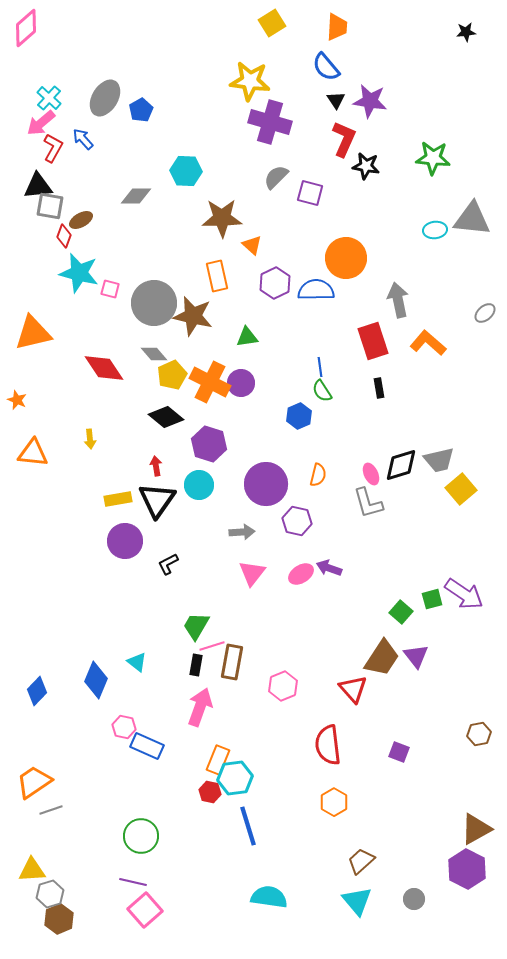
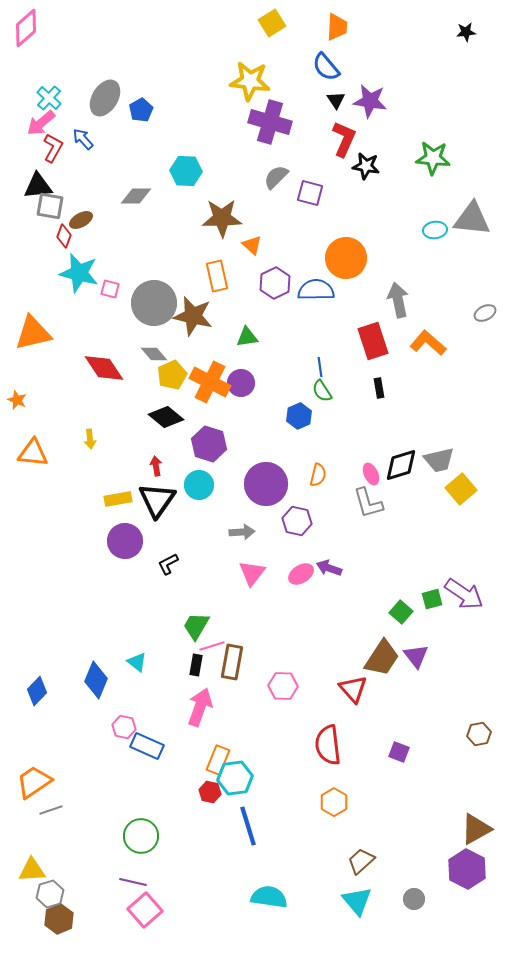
gray ellipse at (485, 313): rotated 15 degrees clockwise
pink hexagon at (283, 686): rotated 24 degrees clockwise
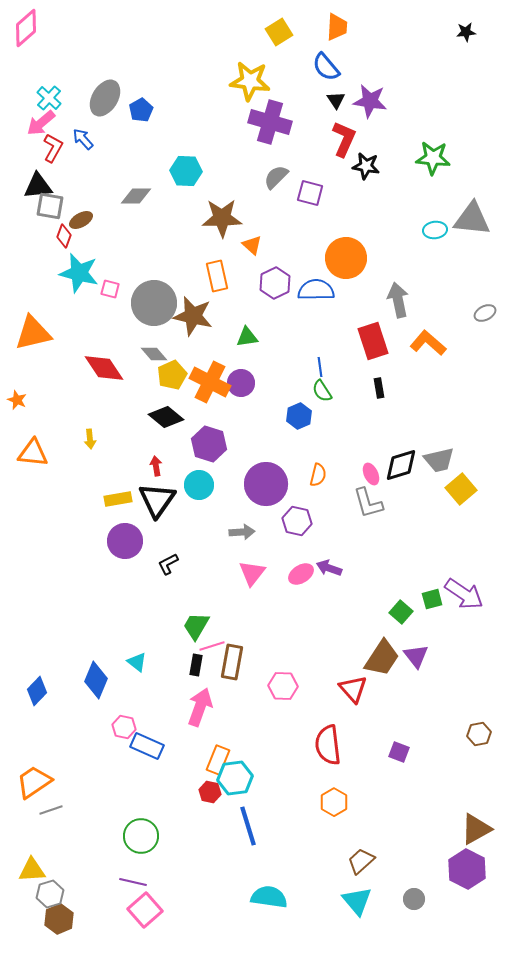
yellow square at (272, 23): moved 7 px right, 9 px down
